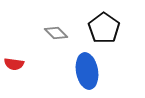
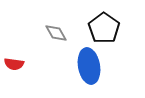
gray diamond: rotated 15 degrees clockwise
blue ellipse: moved 2 px right, 5 px up
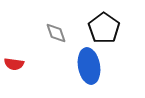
gray diamond: rotated 10 degrees clockwise
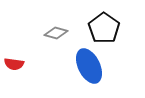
gray diamond: rotated 55 degrees counterclockwise
blue ellipse: rotated 16 degrees counterclockwise
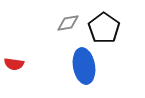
gray diamond: moved 12 px right, 10 px up; rotated 25 degrees counterclockwise
blue ellipse: moved 5 px left; rotated 16 degrees clockwise
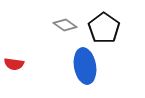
gray diamond: moved 3 px left, 2 px down; rotated 45 degrees clockwise
blue ellipse: moved 1 px right
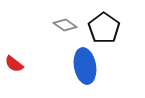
red semicircle: rotated 30 degrees clockwise
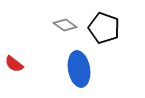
black pentagon: rotated 16 degrees counterclockwise
blue ellipse: moved 6 px left, 3 px down
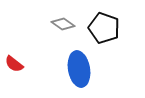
gray diamond: moved 2 px left, 1 px up
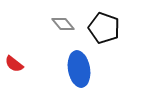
gray diamond: rotated 15 degrees clockwise
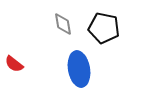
gray diamond: rotated 30 degrees clockwise
black pentagon: rotated 8 degrees counterclockwise
